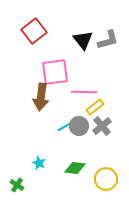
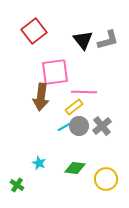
yellow rectangle: moved 21 px left
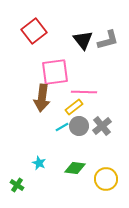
brown arrow: moved 1 px right, 1 px down
cyan line: moved 2 px left
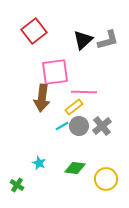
black triangle: rotated 25 degrees clockwise
cyan line: moved 1 px up
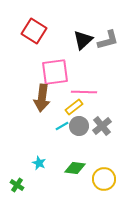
red square: rotated 20 degrees counterclockwise
yellow circle: moved 2 px left
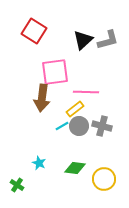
pink line: moved 2 px right
yellow rectangle: moved 1 px right, 2 px down
gray cross: rotated 36 degrees counterclockwise
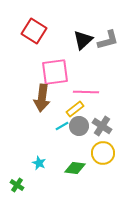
gray cross: rotated 18 degrees clockwise
yellow circle: moved 1 px left, 26 px up
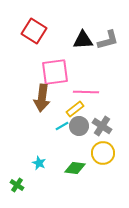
black triangle: rotated 40 degrees clockwise
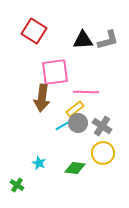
gray circle: moved 1 px left, 3 px up
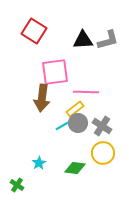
cyan star: rotated 16 degrees clockwise
